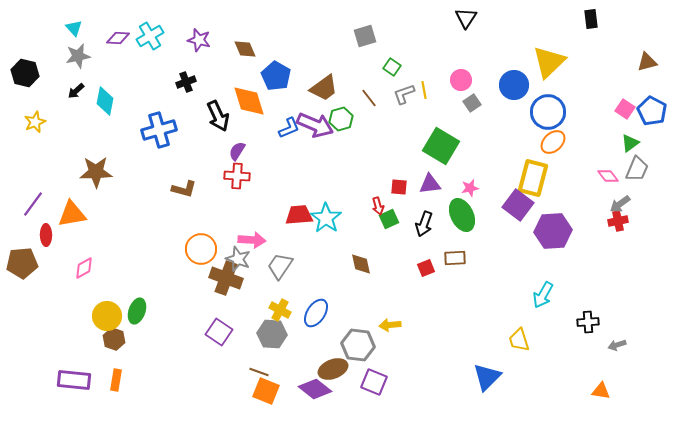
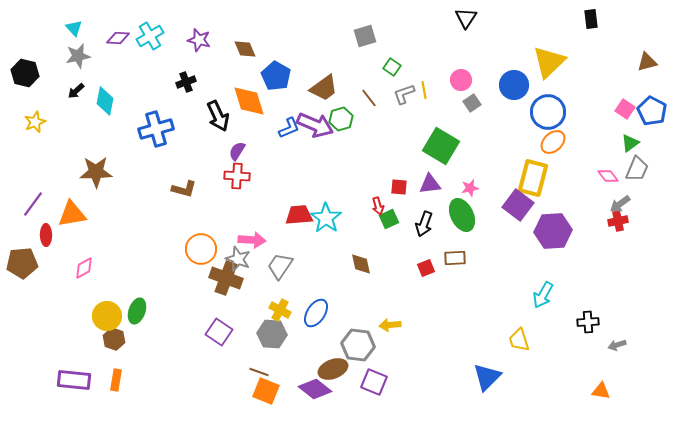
blue cross at (159, 130): moved 3 px left, 1 px up
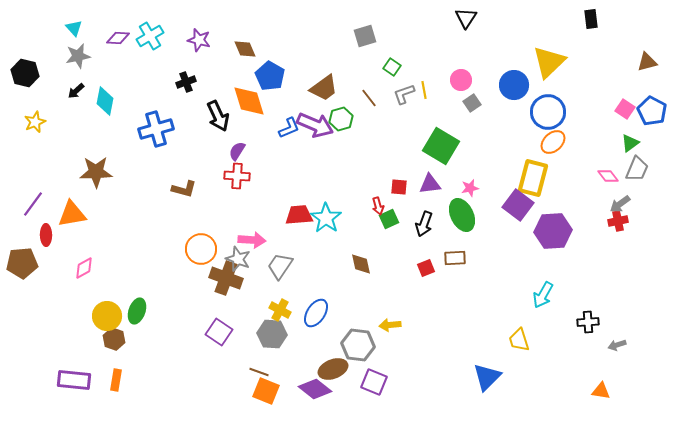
blue pentagon at (276, 76): moved 6 px left
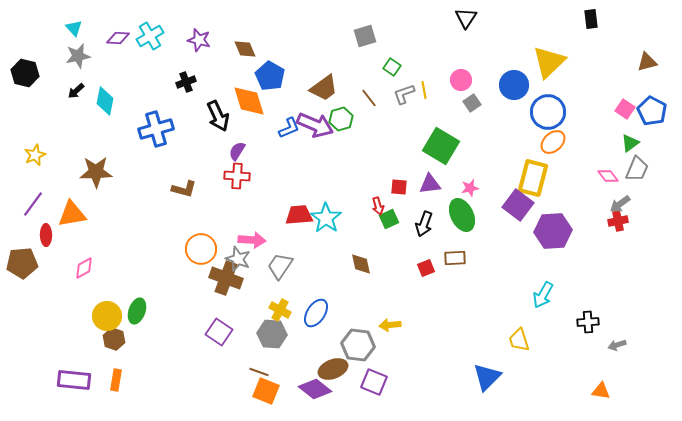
yellow star at (35, 122): moved 33 px down
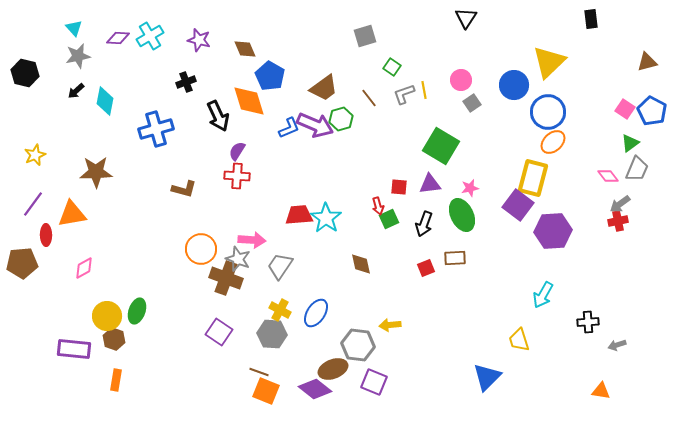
purple rectangle at (74, 380): moved 31 px up
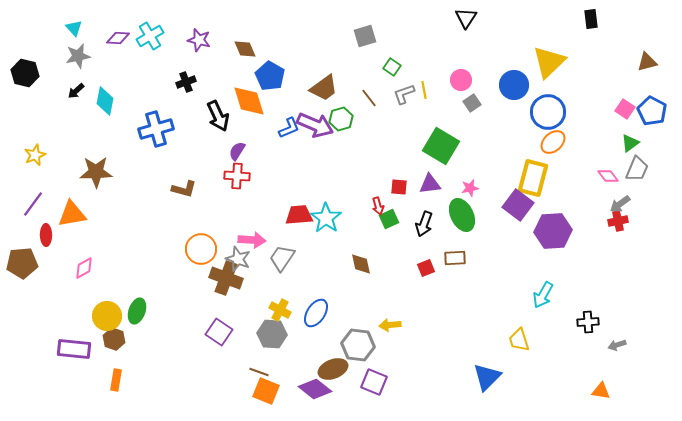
gray trapezoid at (280, 266): moved 2 px right, 8 px up
